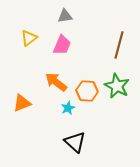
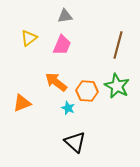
brown line: moved 1 px left
cyan star: rotated 24 degrees counterclockwise
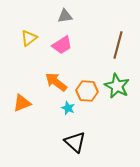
pink trapezoid: rotated 35 degrees clockwise
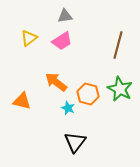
pink trapezoid: moved 4 px up
green star: moved 3 px right, 3 px down
orange hexagon: moved 1 px right, 3 px down; rotated 10 degrees clockwise
orange triangle: moved 2 px up; rotated 36 degrees clockwise
black triangle: rotated 25 degrees clockwise
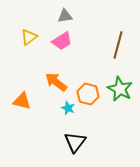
yellow triangle: moved 1 px up
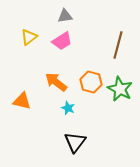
orange hexagon: moved 3 px right, 12 px up
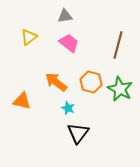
pink trapezoid: moved 7 px right, 2 px down; rotated 110 degrees counterclockwise
black triangle: moved 3 px right, 9 px up
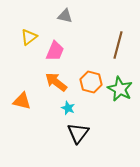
gray triangle: rotated 21 degrees clockwise
pink trapezoid: moved 14 px left, 8 px down; rotated 75 degrees clockwise
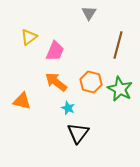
gray triangle: moved 24 px right, 3 px up; rotated 49 degrees clockwise
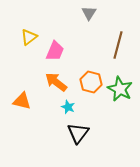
cyan star: moved 1 px up
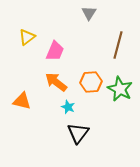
yellow triangle: moved 2 px left
orange hexagon: rotated 20 degrees counterclockwise
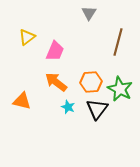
brown line: moved 3 px up
black triangle: moved 19 px right, 24 px up
